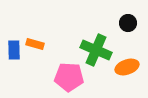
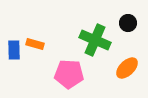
green cross: moved 1 px left, 10 px up
orange ellipse: moved 1 px down; rotated 25 degrees counterclockwise
pink pentagon: moved 3 px up
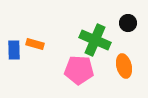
orange ellipse: moved 3 px left, 2 px up; rotated 60 degrees counterclockwise
pink pentagon: moved 10 px right, 4 px up
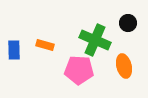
orange rectangle: moved 10 px right, 1 px down
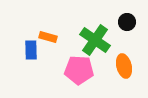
black circle: moved 1 px left, 1 px up
green cross: rotated 12 degrees clockwise
orange rectangle: moved 3 px right, 8 px up
blue rectangle: moved 17 px right
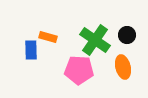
black circle: moved 13 px down
orange ellipse: moved 1 px left, 1 px down
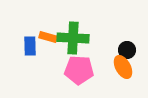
black circle: moved 15 px down
green cross: moved 22 px left, 2 px up; rotated 32 degrees counterclockwise
blue rectangle: moved 1 px left, 4 px up
orange ellipse: rotated 15 degrees counterclockwise
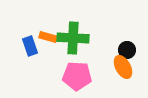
blue rectangle: rotated 18 degrees counterclockwise
pink pentagon: moved 2 px left, 6 px down
